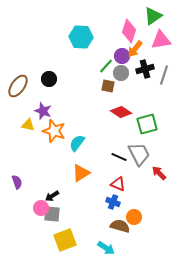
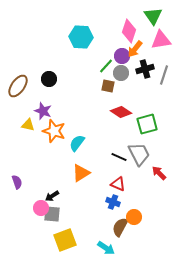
green triangle: rotated 30 degrees counterclockwise
brown semicircle: moved 1 px down; rotated 78 degrees counterclockwise
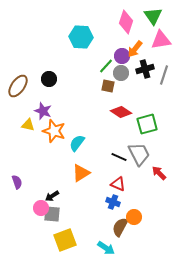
pink diamond: moved 3 px left, 9 px up
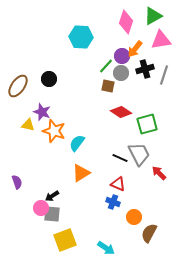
green triangle: rotated 36 degrees clockwise
purple star: moved 1 px left, 1 px down
black line: moved 1 px right, 1 px down
brown semicircle: moved 29 px right, 6 px down
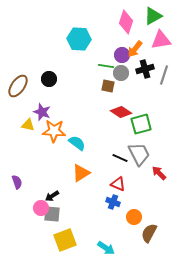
cyan hexagon: moved 2 px left, 2 px down
purple circle: moved 1 px up
green line: rotated 56 degrees clockwise
green square: moved 6 px left
orange star: rotated 15 degrees counterclockwise
cyan semicircle: rotated 90 degrees clockwise
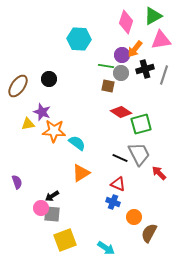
yellow triangle: moved 1 px up; rotated 24 degrees counterclockwise
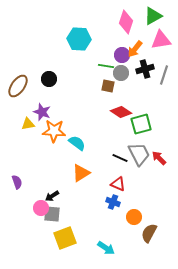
red arrow: moved 15 px up
yellow square: moved 2 px up
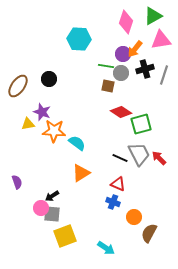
purple circle: moved 1 px right, 1 px up
yellow square: moved 2 px up
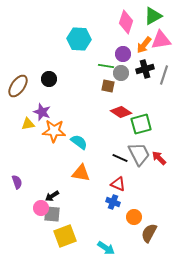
orange arrow: moved 9 px right, 4 px up
cyan semicircle: moved 2 px right, 1 px up
orange triangle: rotated 42 degrees clockwise
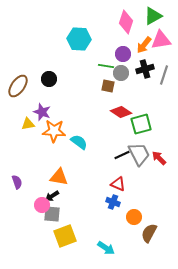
black line: moved 2 px right, 3 px up; rotated 49 degrees counterclockwise
orange triangle: moved 22 px left, 4 px down
pink circle: moved 1 px right, 3 px up
